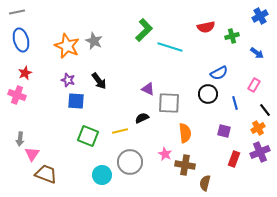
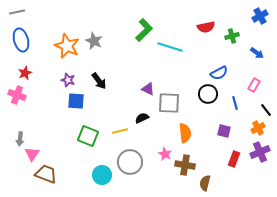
black line: moved 1 px right
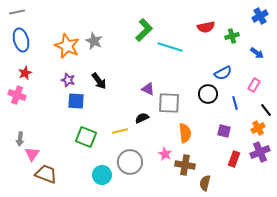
blue semicircle: moved 4 px right
green square: moved 2 px left, 1 px down
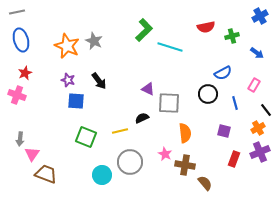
brown semicircle: rotated 126 degrees clockwise
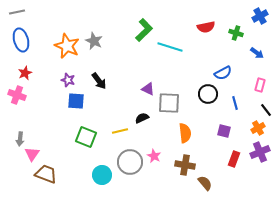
green cross: moved 4 px right, 3 px up; rotated 32 degrees clockwise
pink rectangle: moved 6 px right; rotated 16 degrees counterclockwise
pink star: moved 11 px left, 2 px down
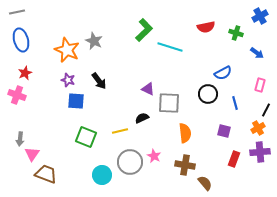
orange star: moved 4 px down
black line: rotated 64 degrees clockwise
purple cross: rotated 18 degrees clockwise
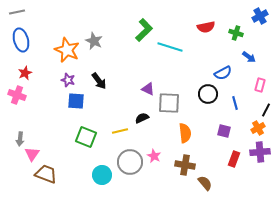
blue arrow: moved 8 px left, 4 px down
